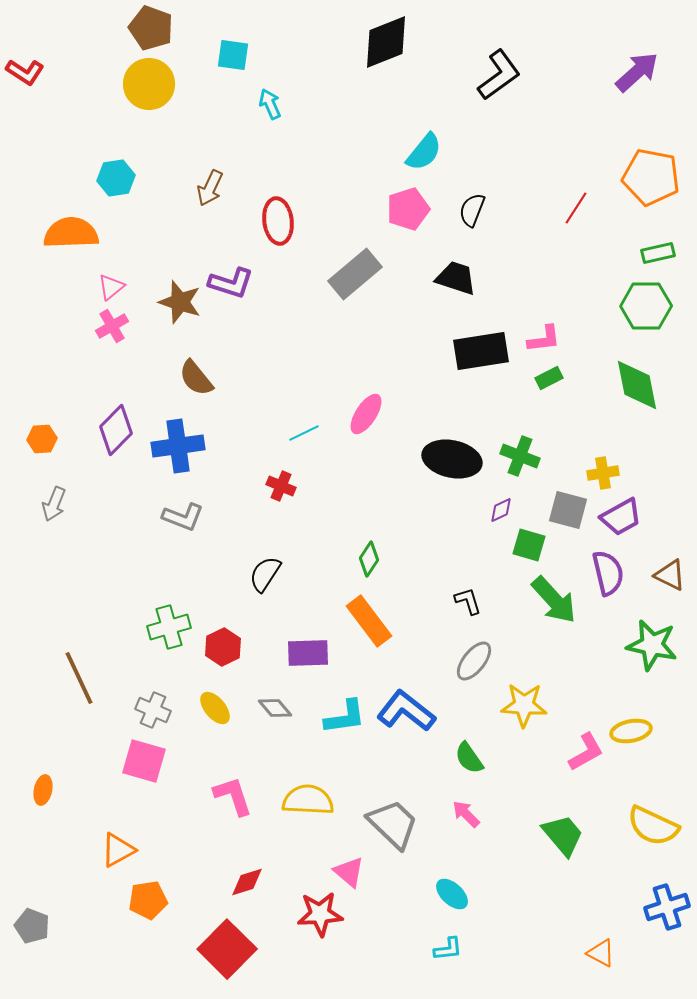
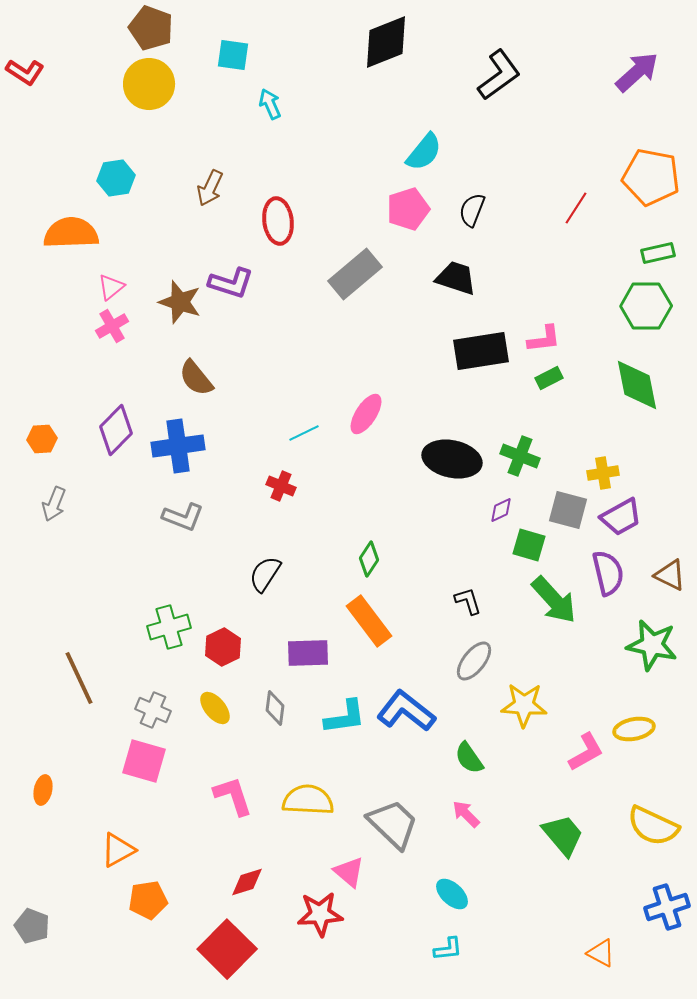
gray diamond at (275, 708): rotated 48 degrees clockwise
yellow ellipse at (631, 731): moved 3 px right, 2 px up
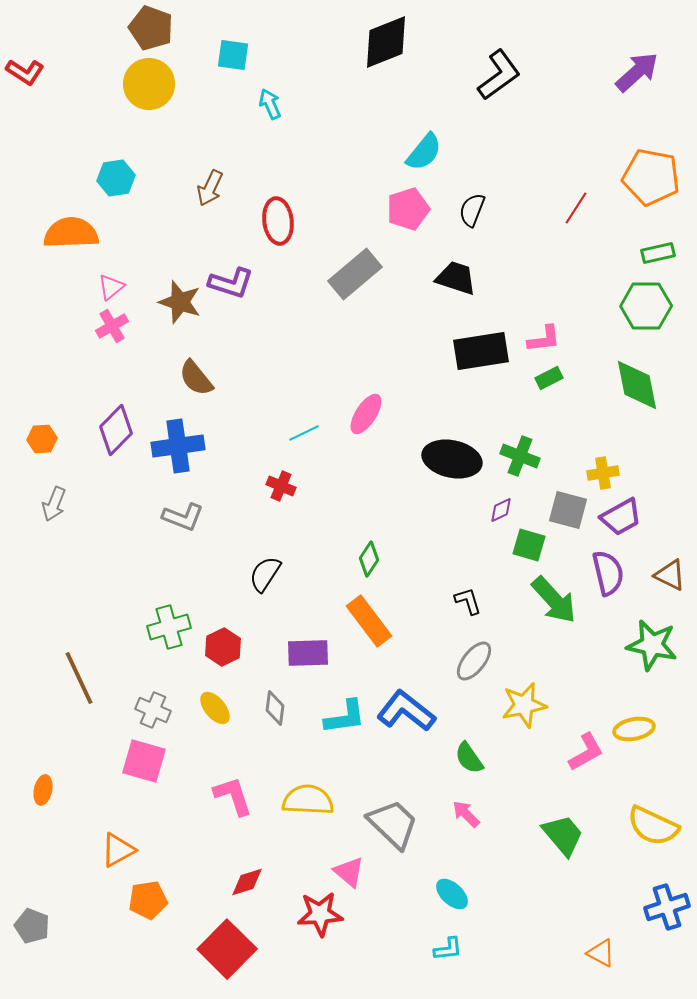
yellow star at (524, 705): rotated 15 degrees counterclockwise
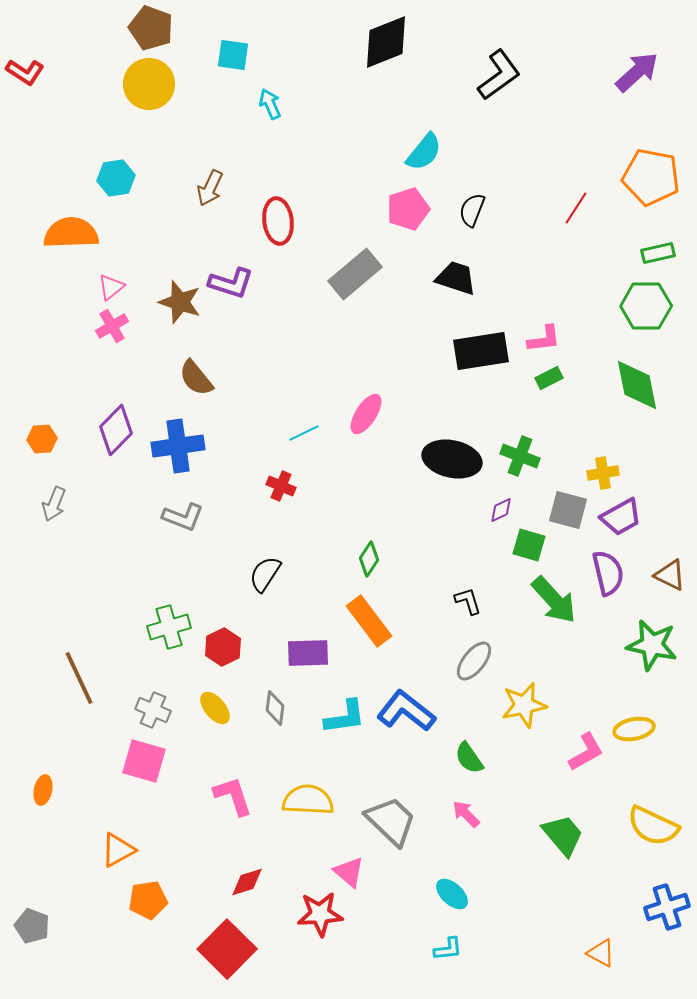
gray trapezoid at (393, 824): moved 2 px left, 3 px up
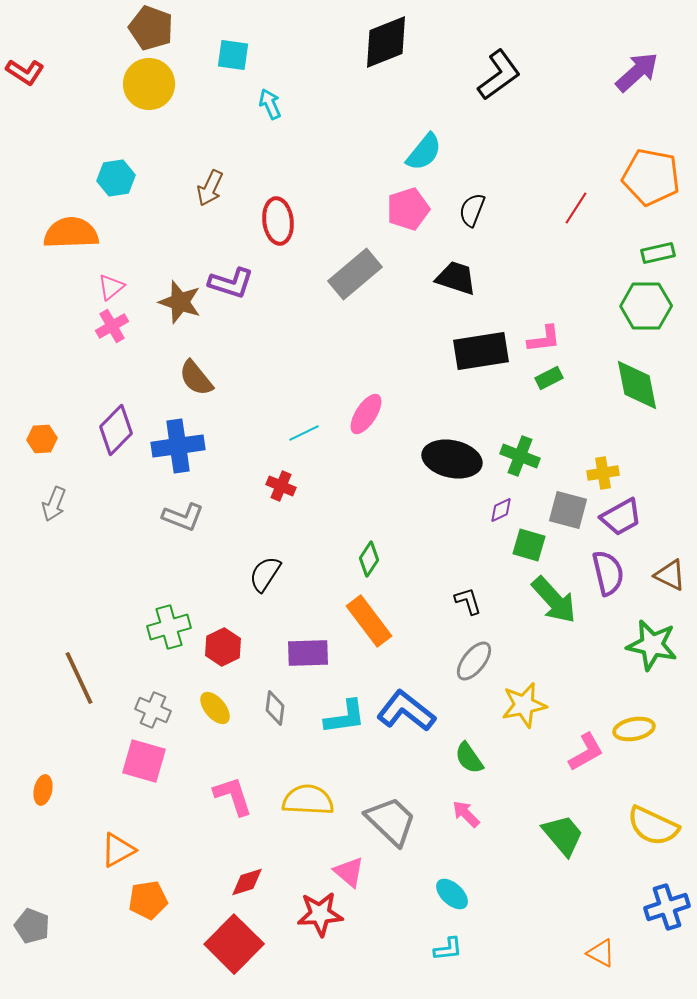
red square at (227, 949): moved 7 px right, 5 px up
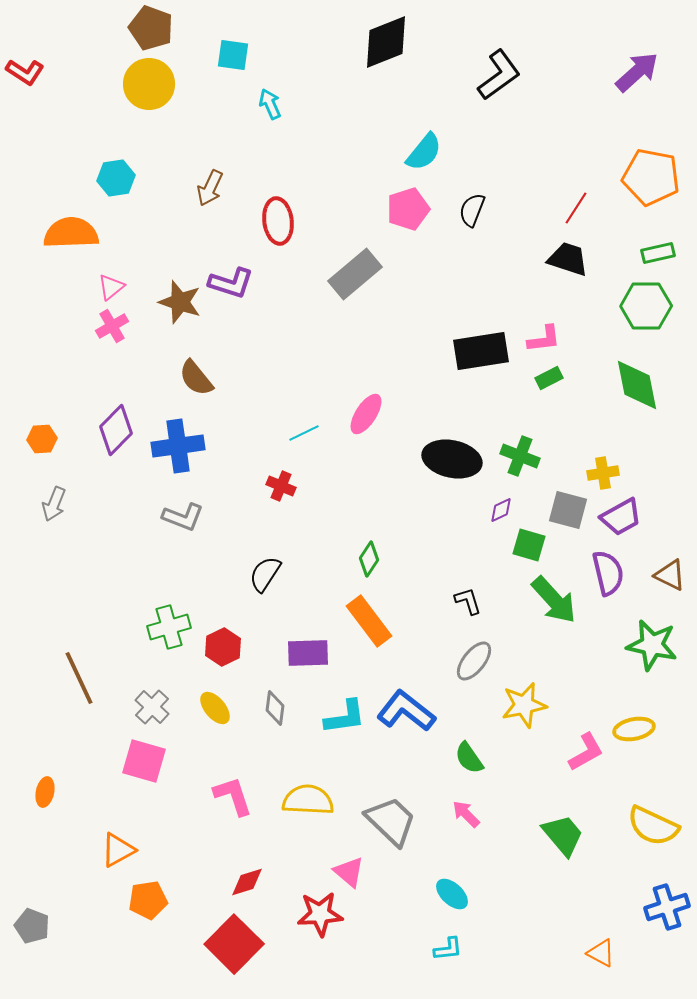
black trapezoid at (456, 278): moved 112 px right, 19 px up
gray cross at (153, 710): moved 1 px left, 3 px up; rotated 20 degrees clockwise
orange ellipse at (43, 790): moved 2 px right, 2 px down
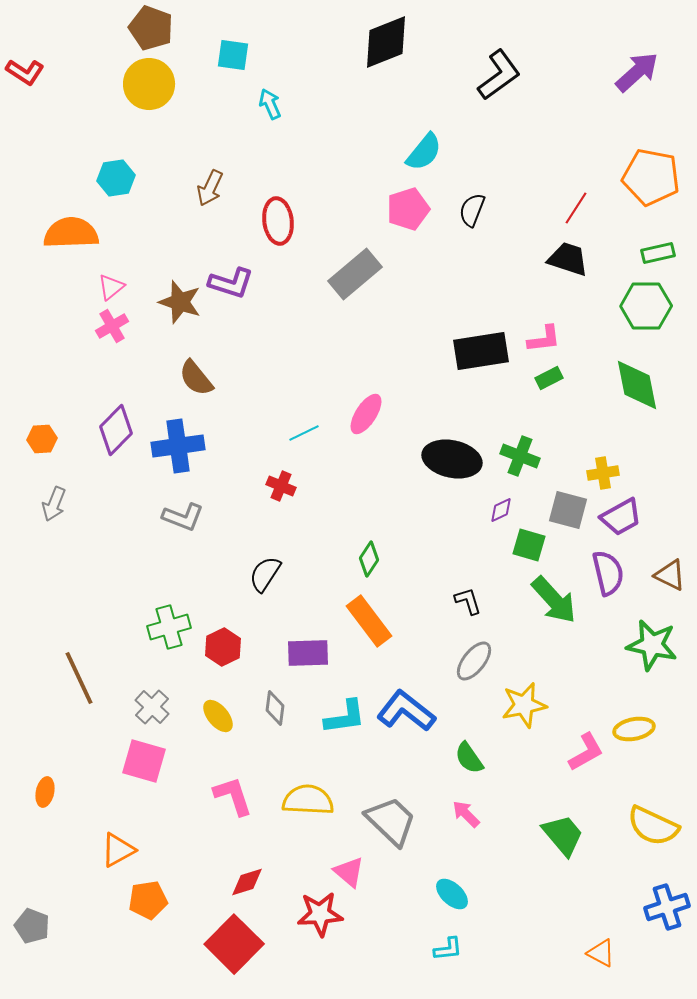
yellow ellipse at (215, 708): moved 3 px right, 8 px down
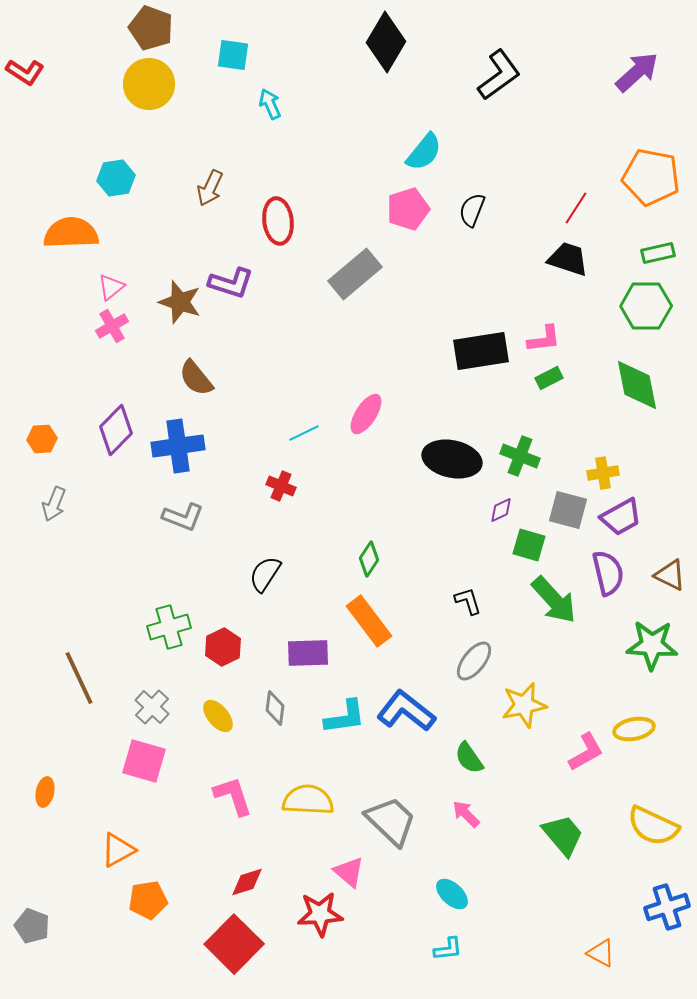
black diamond at (386, 42): rotated 38 degrees counterclockwise
green star at (652, 645): rotated 9 degrees counterclockwise
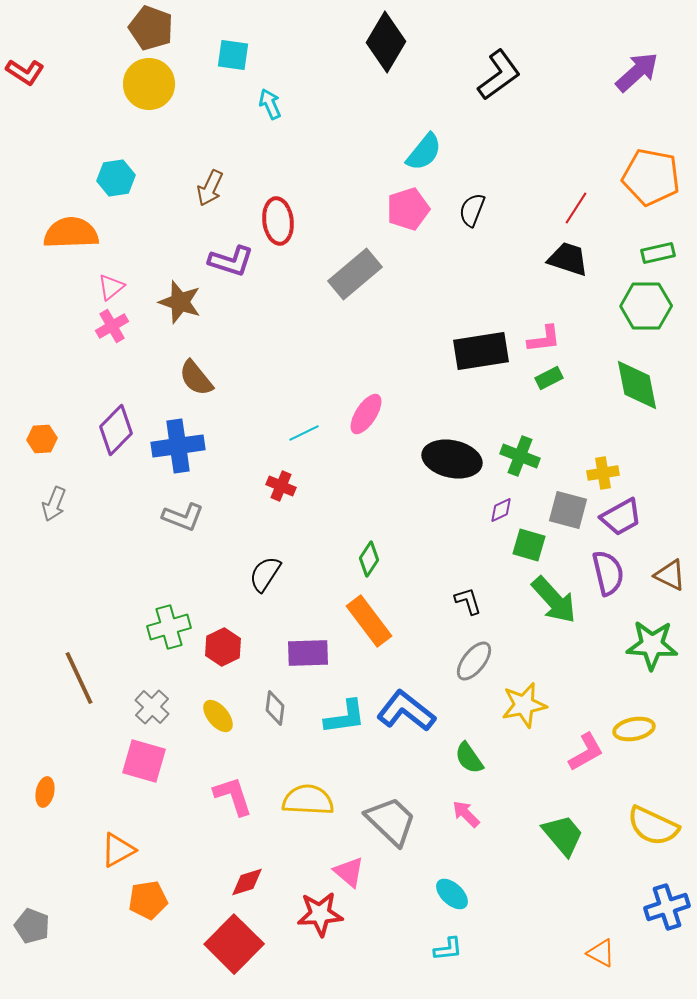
purple L-shape at (231, 283): moved 22 px up
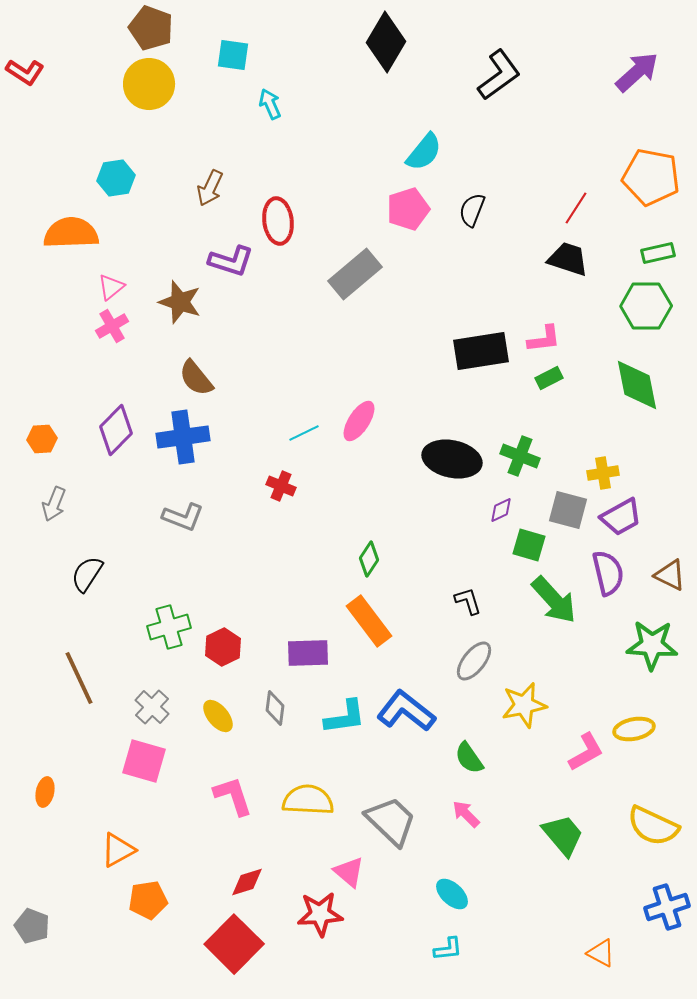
pink ellipse at (366, 414): moved 7 px left, 7 px down
blue cross at (178, 446): moved 5 px right, 9 px up
black semicircle at (265, 574): moved 178 px left
